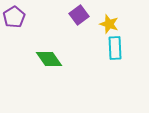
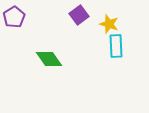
cyan rectangle: moved 1 px right, 2 px up
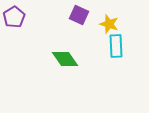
purple square: rotated 30 degrees counterclockwise
green diamond: moved 16 px right
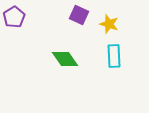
cyan rectangle: moved 2 px left, 10 px down
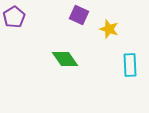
yellow star: moved 5 px down
cyan rectangle: moved 16 px right, 9 px down
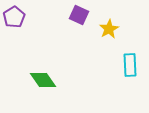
yellow star: rotated 24 degrees clockwise
green diamond: moved 22 px left, 21 px down
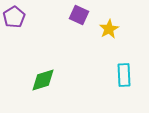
cyan rectangle: moved 6 px left, 10 px down
green diamond: rotated 72 degrees counterclockwise
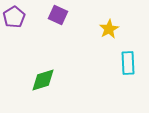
purple square: moved 21 px left
cyan rectangle: moved 4 px right, 12 px up
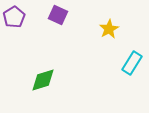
cyan rectangle: moved 4 px right; rotated 35 degrees clockwise
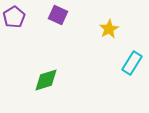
green diamond: moved 3 px right
